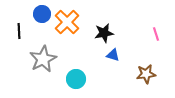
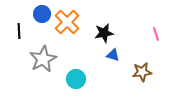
brown star: moved 4 px left, 2 px up
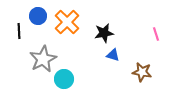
blue circle: moved 4 px left, 2 px down
brown star: rotated 18 degrees clockwise
cyan circle: moved 12 px left
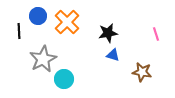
black star: moved 4 px right
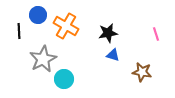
blue circle: moved 1 px up
orange cross: moved 1 px left, 4 px down; rotated 15 degrees counterclockwise
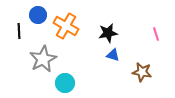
cyan circle: moved 1 px right, 4 px down
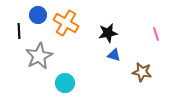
orange cross: moved 3 px up
blue triangle: moved 1 px right
gray star: moved 4 px left, 3 px up
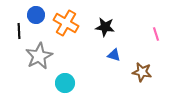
blue circle: moved 2 px left
black star: moved 3 px left, 6 px up; rotated 18 degrees clockwise
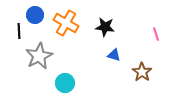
blue circle: moved 1 px left
brown star: rotated 24 degrees clockwise
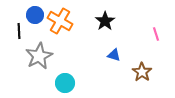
orange cross: moved 6 px left, 2 px up
black star: moved 6 px up; rotated 30 degrees clockwise
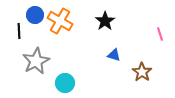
pink line: moved 4 px right
gray star: moved 3 px left, 5 px down
